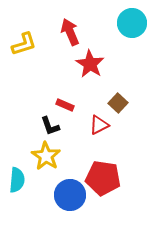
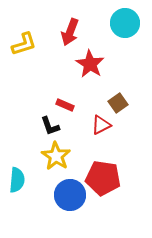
cyan circle: moved 7 px left
red arrow: rotated 136 degrees counterclockwise
brown square: rotated 12 degrees clockwise
red triangle: moved 2 px right
yellow star: moved 10 px right
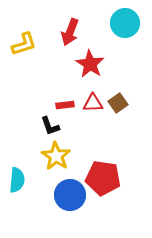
red rectangle: rotated 30 degrees counterclockwise
red triangle: moved 8 px left, 22 px up; rotated 25 degrees clockwise
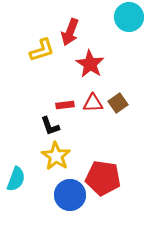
cyan circle: moved 4 px right, 6 px up
yellow L-shape: moved 18 px right, 6 px down
cyan semicircle: moved 1 px left, 1 px up; rotated 15 degrees clockwise
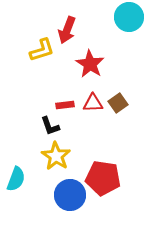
red arrow: moved 3 px left, 2 px up
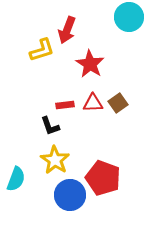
yellow star: moved 1 px left, 4 px down
red pentagon: rotated 12 degrees clockwise
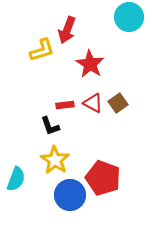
red triangle: rotated 30 degrees clockwise
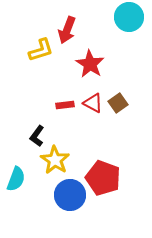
yellow L-shape: moved 1 px left
black L-shape: moved 13 px left, 10 px down; rotated 55 degrees clockwise
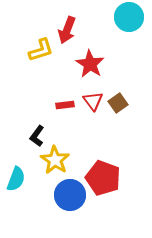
red triangle: moved 2 px up; rotated 25 degrees clockwise
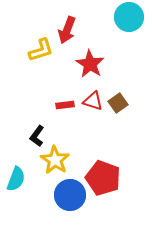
red triangle: rotated 35 degrees counterclockwise
